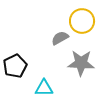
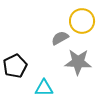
gray star: moved 3 px left, 1 px up
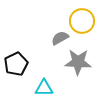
black pentagon: moved 1 px right, 2 px up
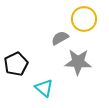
yellow circle: moved 2 px right, 2 px up
cyan triangle: rotated 42 degrees clockwise
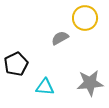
yellow circle: moved 1 px right, 1 px up
gray star: moved 12 px right, 21 px down; rotated 8 degrees counterclockwise
cyan triangle: moved 1 px right, 1 px up; rotated 36 degrees counterclockwise
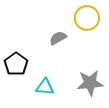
yellow circle: moved 2 px right
gray semicircle: moved 2 px left
black pentagon: rotated 10 degrees counterclockwise
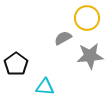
gray semicircle: moved 5 px right
gray star: moved 27 px up
